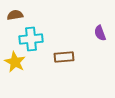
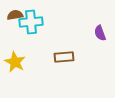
cyan cross: moved 17 px up
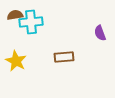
yellow star: moved 1 px right, 1 px up
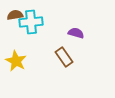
purple semicircle: moved 24 px left; rotated 126 degrees clockwise
brown rectangle: rotated 60 degrees clockwise
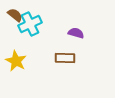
brown semicircle: rotated 49 degrees clockwise
cyan cross: moved 1 px left, 2 px down; rotated 20 degrees counterclockwise
brown rectangle: moved 1 px right, 1 px down; rotated 54 degrees counterclockwise
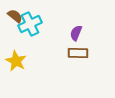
brown semicircle: moved 1 px down
purple semicircle: rotated 84 degrees counterclockwise
brown rectangle: moved 13 px right, 5 px up
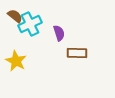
purple semicircle: moved 17 px left; rotated 140 degrees clockwise
brown rectangle: moved 1 px left
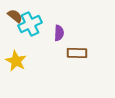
purple semicircle: rotated 21 degrees clockwise
